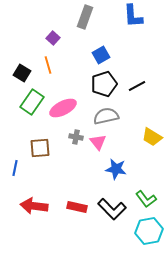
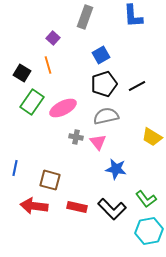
brown square: moved 10 px right, 32 px down; rotated 20 degrees clockwise
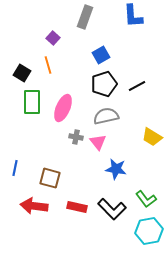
green rectangle: rotated 35 degrees counterclockwise
pink ellipse: rotated 40 degrees counterclockwise
brown square: moved 2 px up
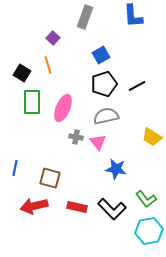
red arrow: rotated 20 degrees counterclockwise
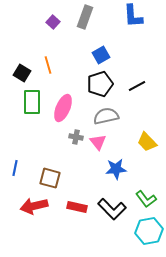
purple square: moved 16 px up
black pentagon: moved 4 px left
yellow trapezoid: moved 5 px left, 5 px down; rotated 15 degrees clockwise
blue star: rotated 15 degrees counterclockwise
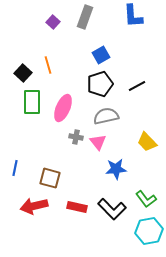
black square: moved 1 px right; rotated 12 degrees clockwise
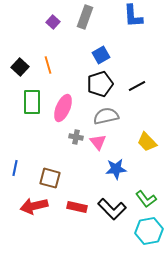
black square: moved 3 px left, 6 px up
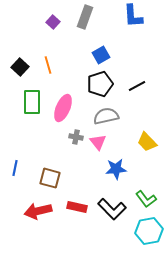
red arrow: moved 4 px right, 5 px down
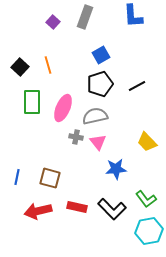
gray semicircle: moved 11 px left
blue line: moved 2 px right, 9 px down
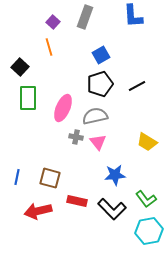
orange line: moved 1 px right, 18 px up
green rectangle: moved 4 px left, 4 px up
yellow trapezoid: rotated 15 degrees counterclockwise
blue star: moved 1 px left, 6 px down
red rectangle: moved 6 px up
